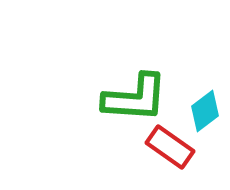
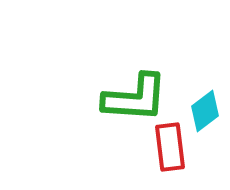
red rectangle: rotated 48 degrees clockwise
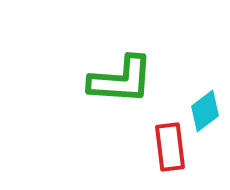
green L-shape: moved 14 px left, 18 px up
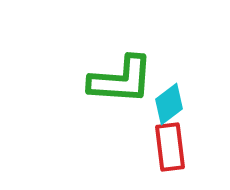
cyan diamond: moved 36 px left, 7 px up
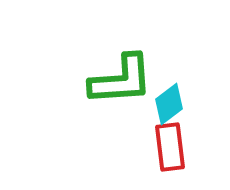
green L-shape: rotated 8 degrees counterclockwise
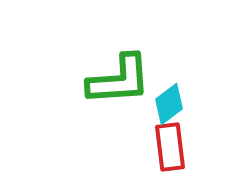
green L-shape: moved 2 px left
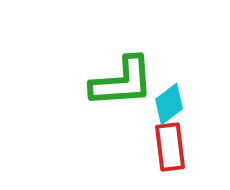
green L-shape: moved 3 px right, 2 px down
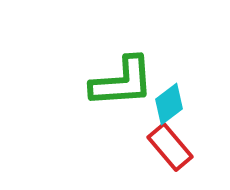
red rectangle: rotated 33 degrees counterclockwise
